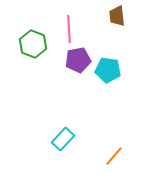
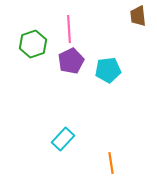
brown trapezoid: moved 21 px right
green hexagon: rotated 20 degrees clockwise
purple pentagon: moved 7 px left, 1 px down; rotated 15 degrees counterclockwise
cyan pentagon: rotated 15 degrees counterclockwise
orange line: moved 3 px left, 7 px down; rotated 50 degrees counterclockwise
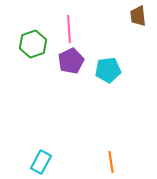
cyan rectangle: moved 22 px left, 23 px down; rotated 15 degrees counterclockwise
orange line: moved 1 px up
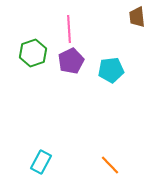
brown trapezoid: moved 1 px left, 1 px down
green hexagon: moved 9 px down
cyan pentagon: moved 3 px right
orange line: moved 1 px left, 3 px down; rotated 35 degrees counterclockwise
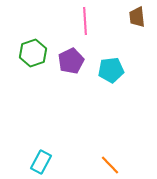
pink line: moved 16 px right, 8 px up
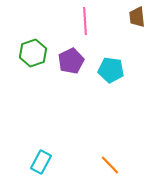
cyan pentagon: rotated 15 degrees clockwise
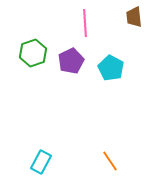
brown trapezoid: moved 3 px left
pink line: moved 2 px down
cyan pentagon: moved 2 px up; rotated 20 degrees clockwise
orange line: moved 4 px up; rotated 10 degrees clockwise
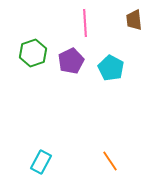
brown trapezoid: moved 3 px down
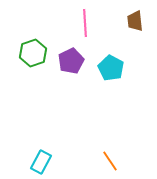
brown trapezoid: moved 1 px right, 1 px down
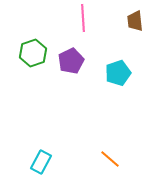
pink line: moved 2 px left, 5 px up
cyan pentagon: moved 7 px right, 5 px down; rotated 25 degrees clockwise
orange line: moved 2 px up; rotated 15 degrees counterclockwise
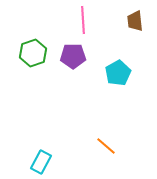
pink line: moved 2 px down
purple pentagon: moved 2 px right, 5 px up; rotated 25 degrees clockwise
cyan pentagon: rotated 10 degrees counterclockwise
orange line: moved 4 px left, 13 px up
